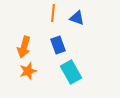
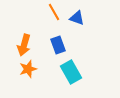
orange line: moved 1 px right, 1 px up; rotated 36 degrees counterclockwise
orange arrow: moved 2 px up
orange star: moved 2 px up
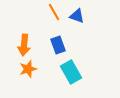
blue triangle: moved 2 px up
orange arrow: rotated 10 degrees counterclockwise
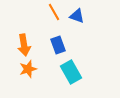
orange arrow: rotated 15 degrees counterclockwise
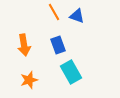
orange star: moved 1 px right, 11 px down
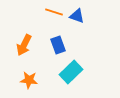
orange line: rotated 42 degrees counterclockwise
orange arrow: rotated 35 degrees clockwise
cyan rectangle: rotated 75 degrees clockwise
orange star: rotated 24 degrees clockwise
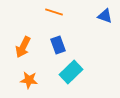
blue triangle: moved 28 px right
orange arrow: moved 1 px left, 2 px down
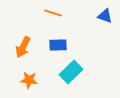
orange line: moved 1 px left, 1 px down
blue rectangle: rotated 72 degrees counterclockwise
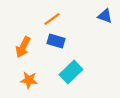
orange line: moved 1 px left, 6 px down; rotated 54 degrees counterclockwise
blue rectangle: moved 2 px left, 4 px up; rotated 18 degrees clockwise
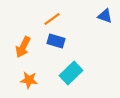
cyan rectangle: moved 1 px down
